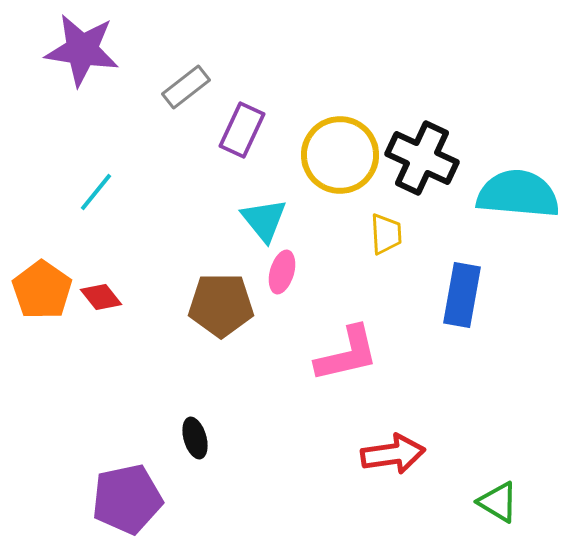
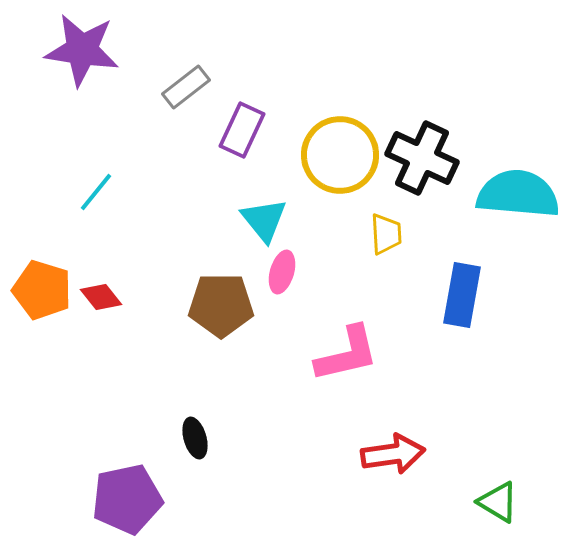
orange pentagon: rotated 18 degrees counterclockwise
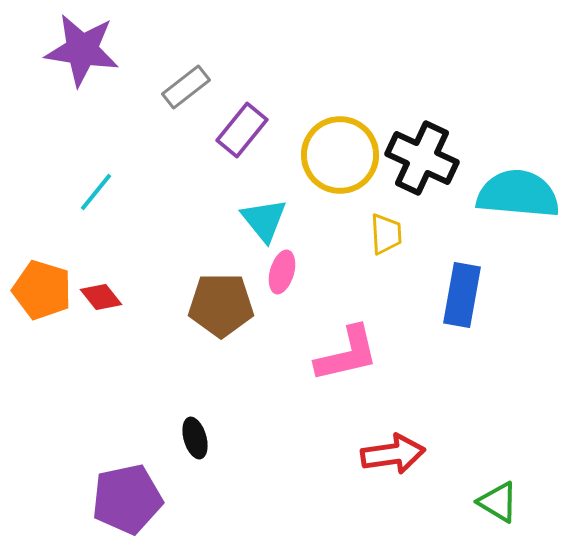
purple rectangle: rotated 14 degrees clockwise
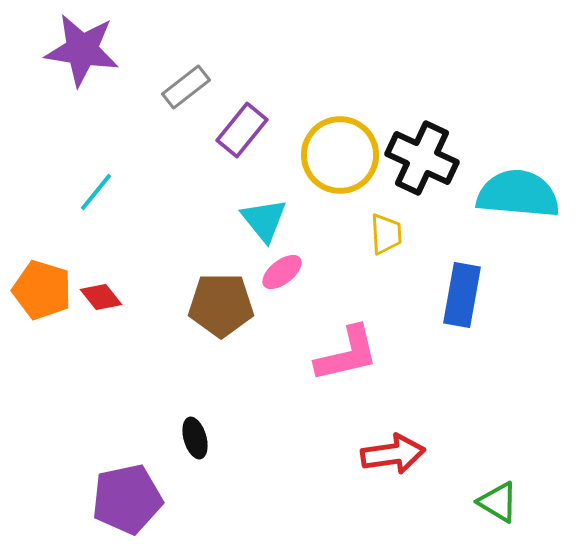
pink ellipse: rotated 36 degrees clockwise
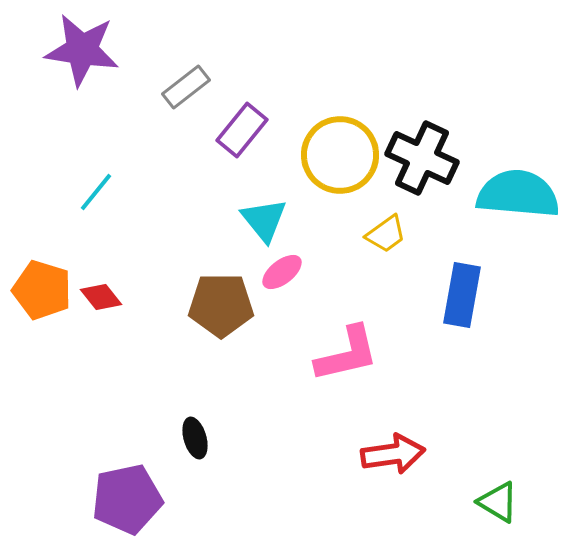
yellow trapezoid: rotated 57 degrees clockwise
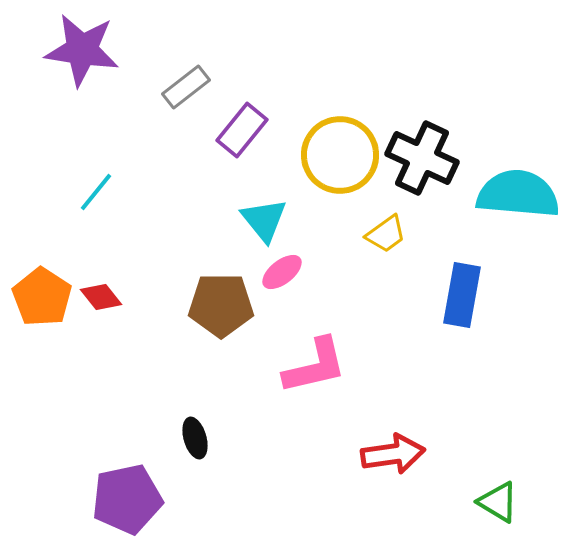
orange pentagon: moved 7 px down; rotated 16 degrees clockwise
pink L-shape: moved 32 px left, 12 px down
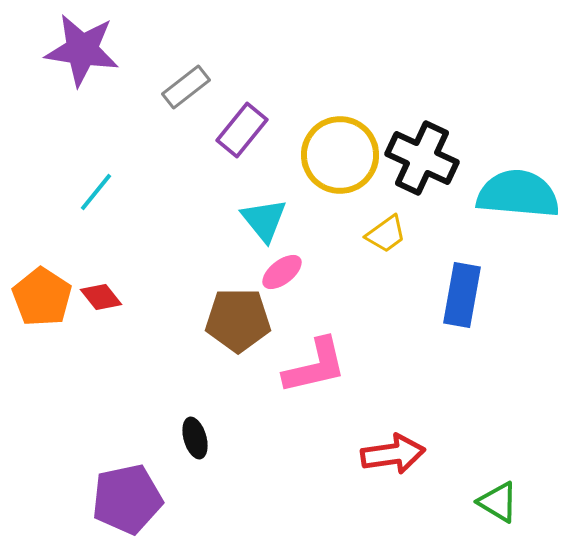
brown pentagon: moved 17 px right, 15 px down
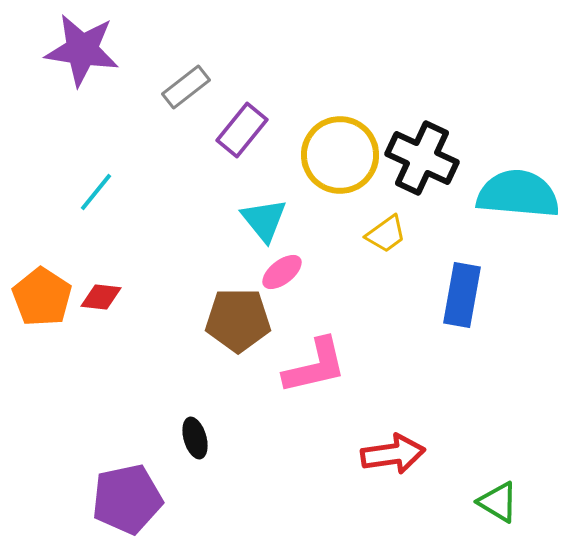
red diamond: rotated 45 degrees counterclockwise
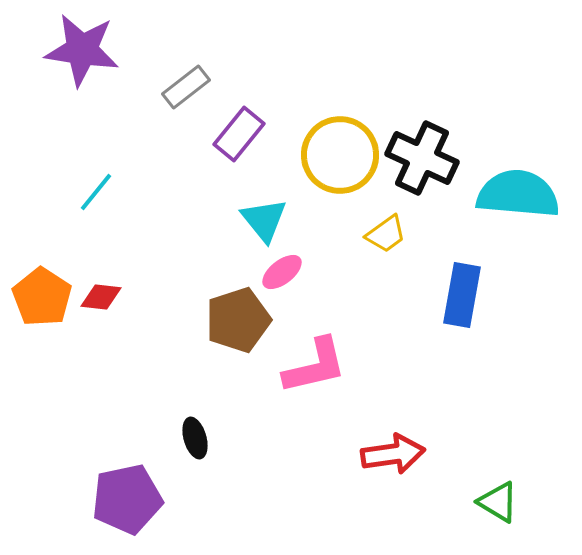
purple rectangle: moved 3 px left, 4 px down
brown pentagon: rotated 18 degrees counterclockwise
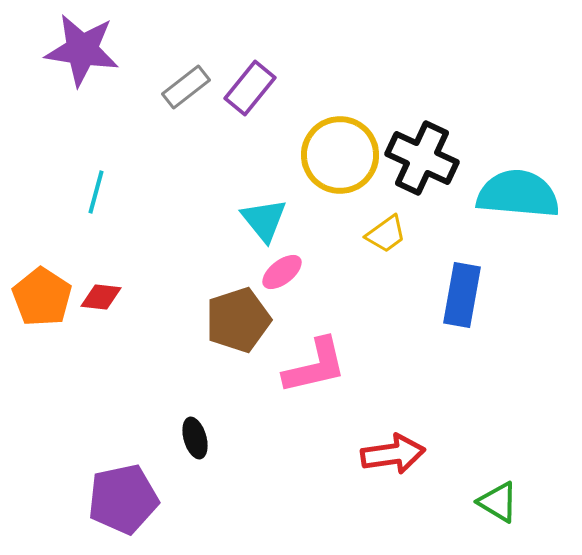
purple rectangle: moved 11 px right, 46 px up
cyan line: rotated 24 degrees counterclockwise
purple pentagon: moved 4 px left
